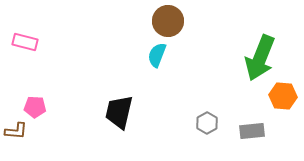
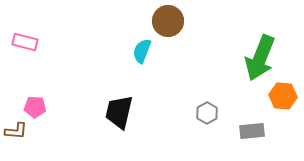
cyan semicircle: moved 15 px left, 4 px up
gray hexagon: moved 10 px up
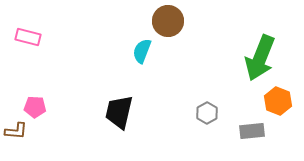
pink rectangle: moved 3 px right, 5 px up
orange hexagon: moved 5 px left, 5 px down; rotated 16 degrees clockwise
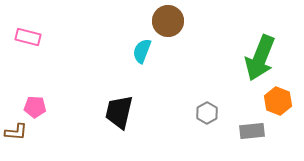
brown L-shape: moved 1 px down
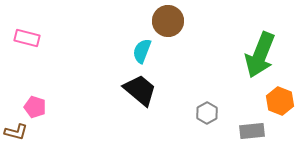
pink rectangle: moved 1 px left, 1 px down
green arrow: moved 3 px up
orange hexagon: moved 2 px right
pink pentagon: rotated 15 degrees clockwise
black trapezoid: moved 21 px right, 22 px up; rotated 117 degrees clockwise
brown L-shape: rotated 10 degrees clockwise
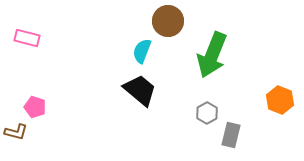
green arrow: moved 48 px left
orange hexagon: moved 1 px up
gray rectangle: moved 21 px left, 4 px down; rotated 70 degrees counterclockwise
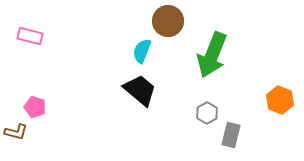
pink rectangle: moved 3 px right, 2 px up
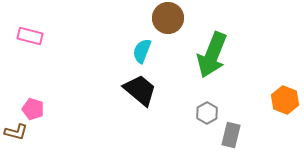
brown circle: moved 3 px up
orange hexagon: moved 5 px right
pink pentagon: moved 2 px left, 2 px down
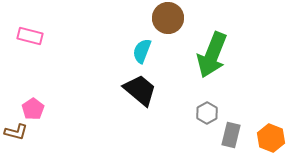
orange hexagon: moved 14 px left, 38 px down
pink pentagon: rotated 20 degrees clockwise
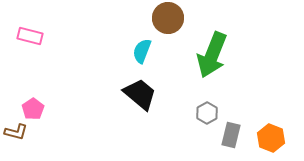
black trapezoid: moved 4 px down
